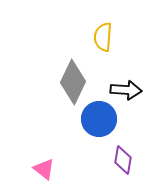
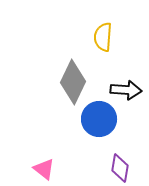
purple diamond: moved 3 px left, 8 px down
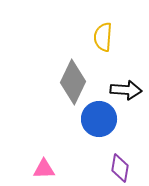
pink triangle: rotated 40 degrees counterclockwise
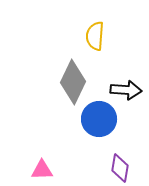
yellow semicircle: moved 8 px left, 1 px up
pink triangle: moved 2 px left, 1 px down
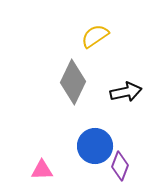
yellow semicircle: rotated 52 degrees clockwise
black arrow: moved 2 px down; rotated 16 degrees counterclockwise
blue circle: moved 4 px left, 27 px down
purple diamond: moved 2 px up; rotated 12 degrees clockwise
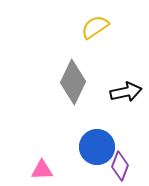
yellow semicircle: moved 9 px up
blue circle: moved 2 px right, 1 px down
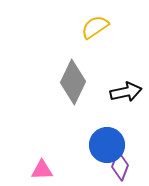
blue circle: moved 10 px right, 2 px up
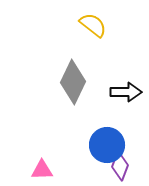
yellow semicircle: moved 2 px left, 2 px up; rotated 72 degrees clockwise
black arrow: rotated 12 degrees clockwise
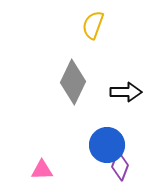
yellow semicircle: rotated 108 degrees counterclockwise
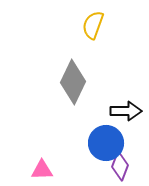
black arrow: moved 19 px down
blue circle: moved 1 px left, 2 px up
